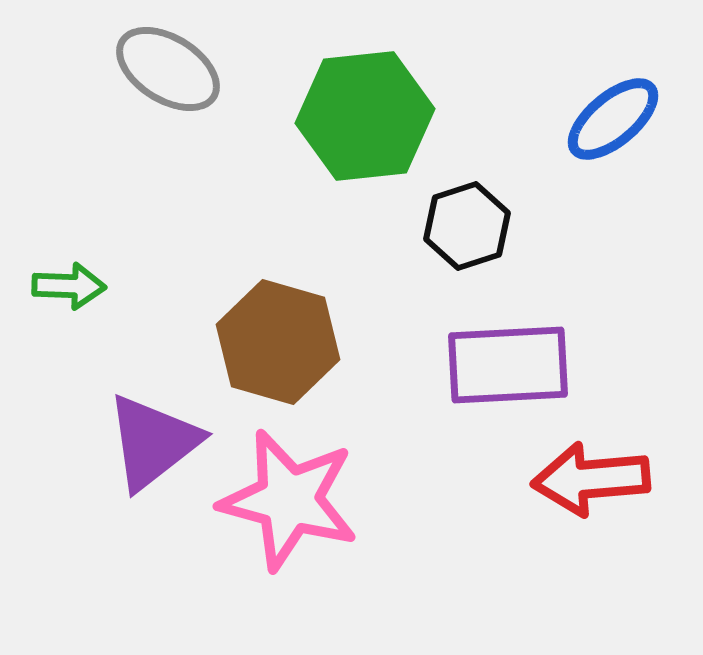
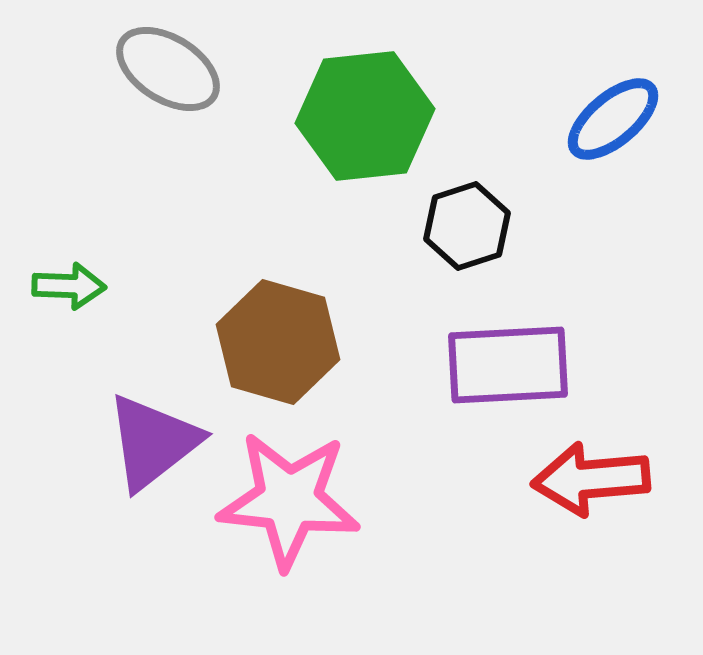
pink star: rotated 9 degrees counterclockwise
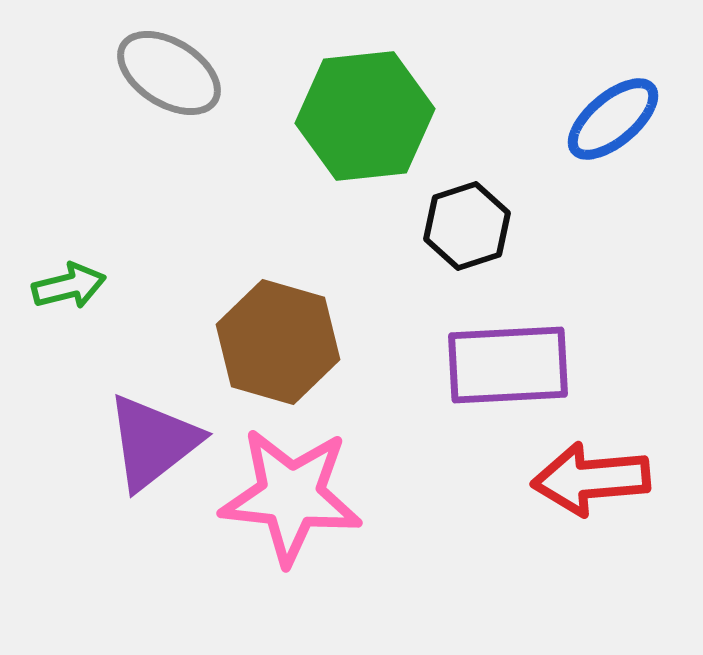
gray ellipse: moved 1 px right, 4 px down
green arrow: rotated 16 degrees counterclockwise
pink star: moved 2 px right, 4 px up
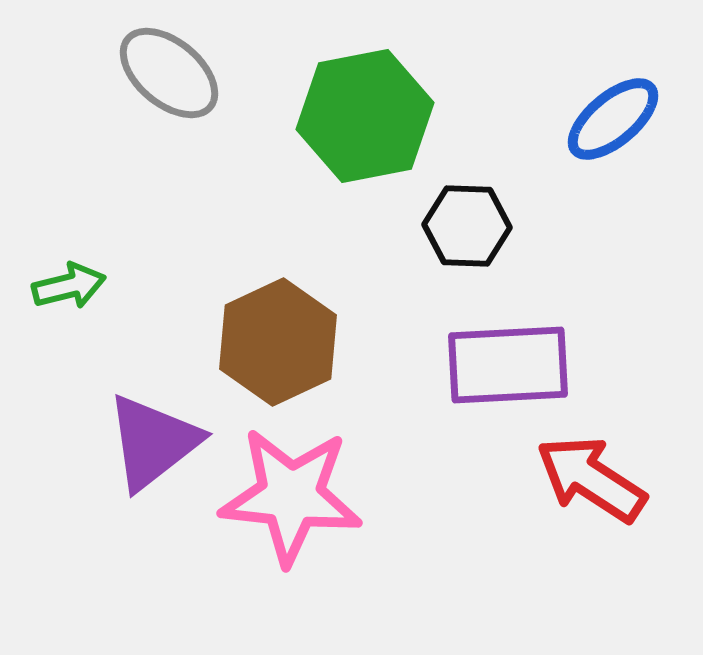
gray ellipse: rotated 8 degrees clockwise
green hexagon: rotated 5 degrees counterclockwise
black hexagon: rotated 20 degrees clockwise
brown hexagon: rotated 19 degrees clockwise
red arrow: rotated 38 degrees clockwise
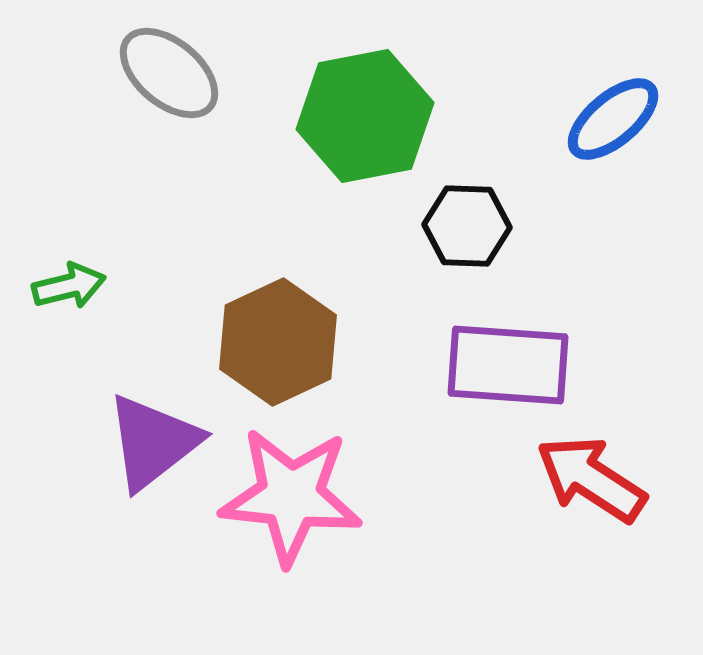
purple rectangle: rotated 7 degrees clockwise
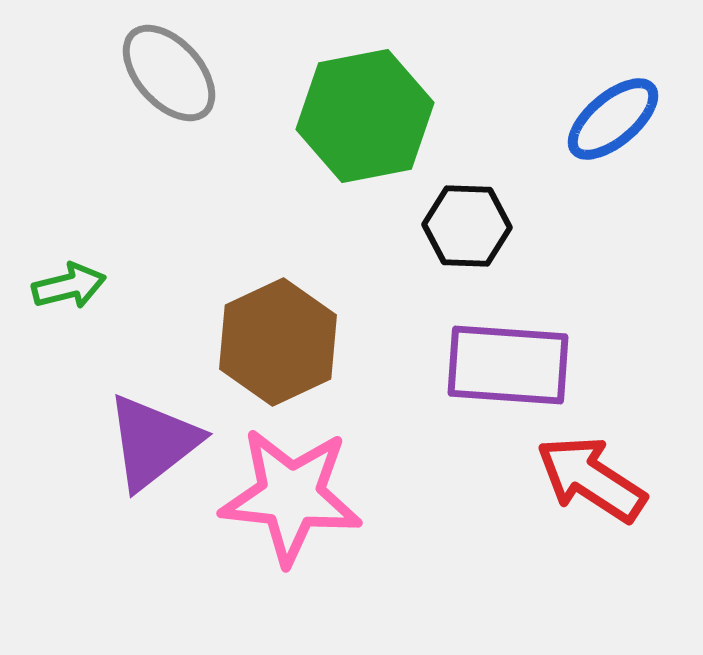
gray ellipse: rotated 8 degrees clockwise
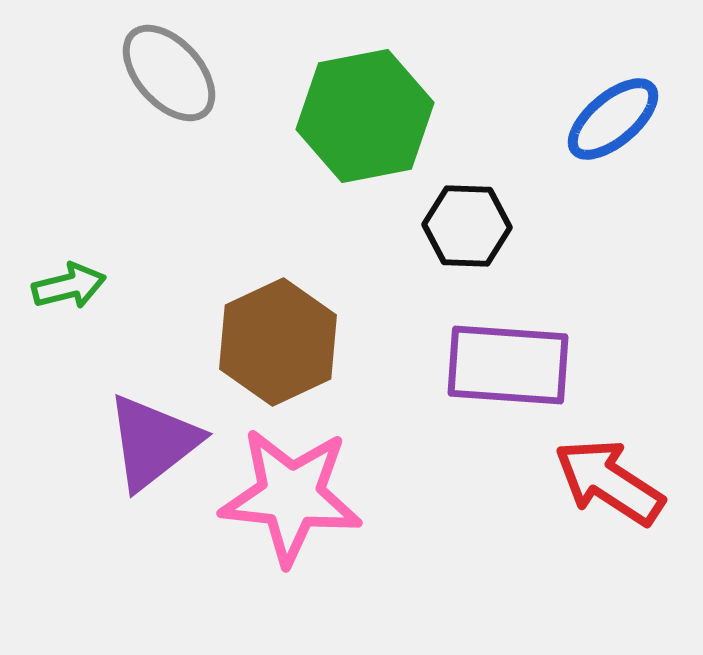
red arrow: moved 18 px right, 3 px down
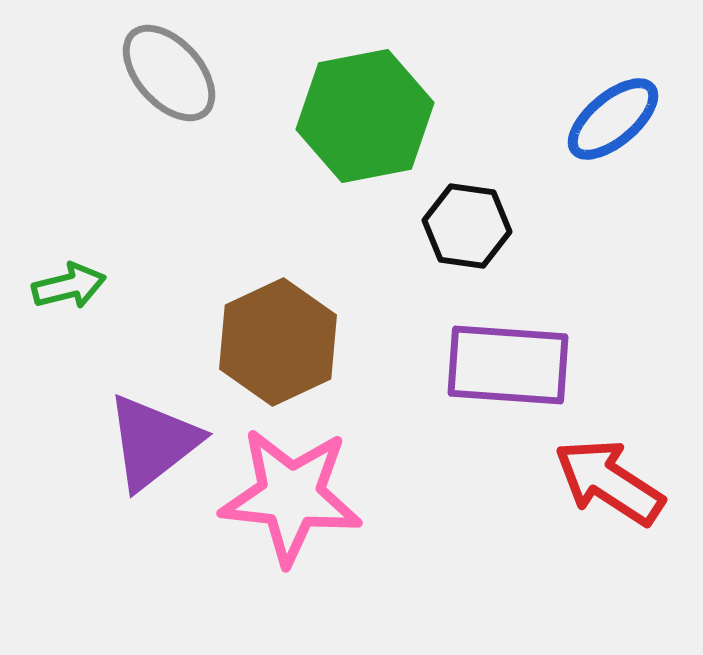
black hexagon: rotated 6 degrees clockwise
